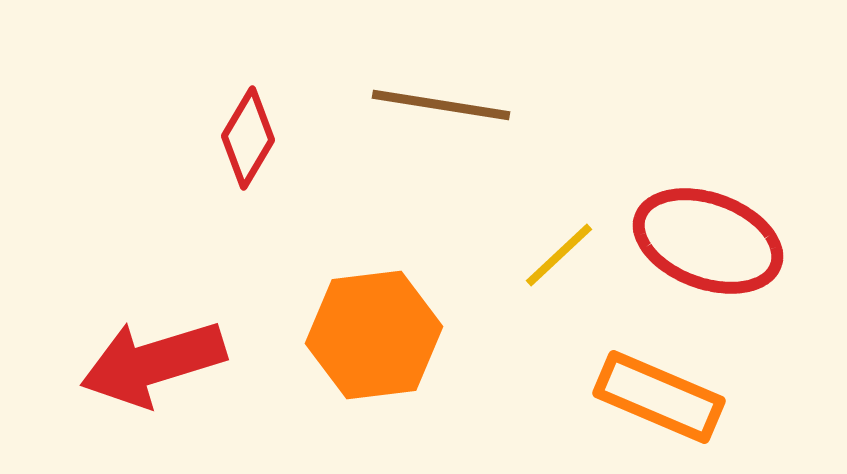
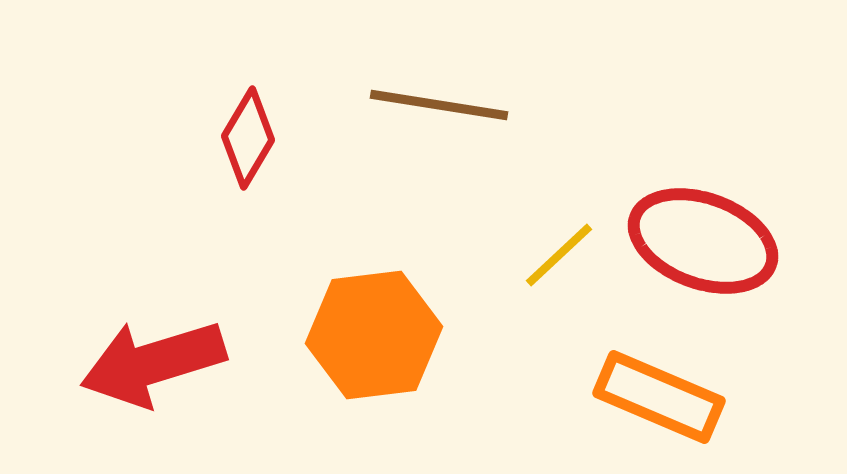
brown line: moved 2 px left
red ellipse: moved 5 px left
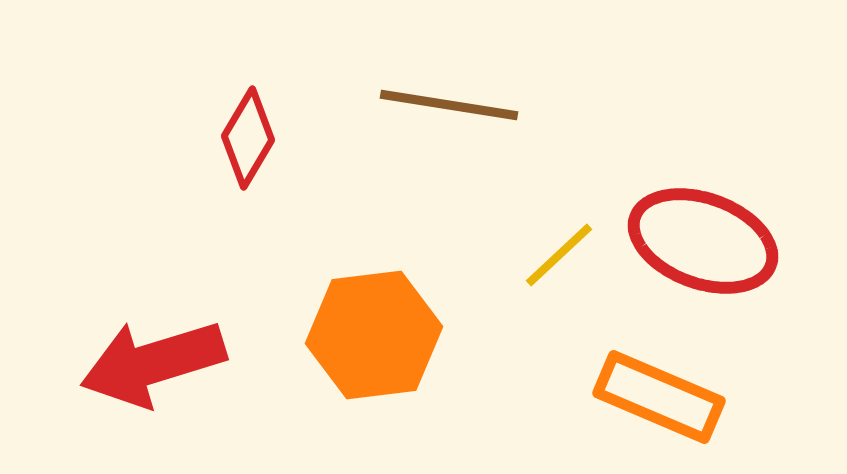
brown line: moved 10 px right
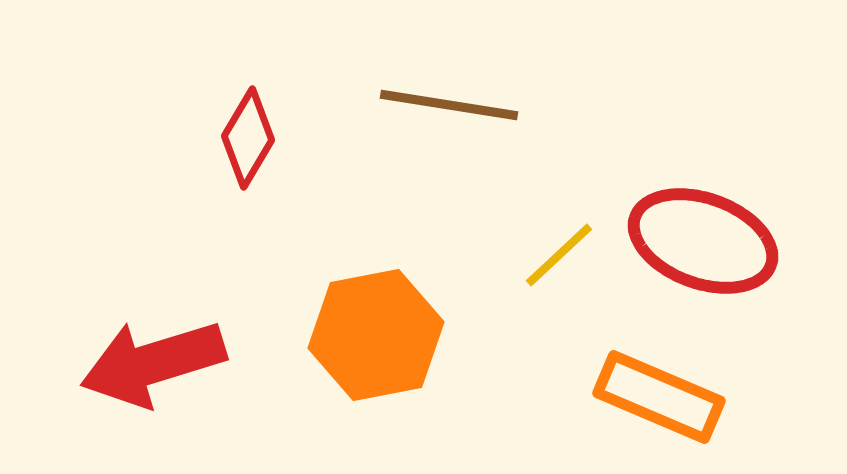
orange hexagon: moved 2 px right; rotated 4 degrees counterclockwise
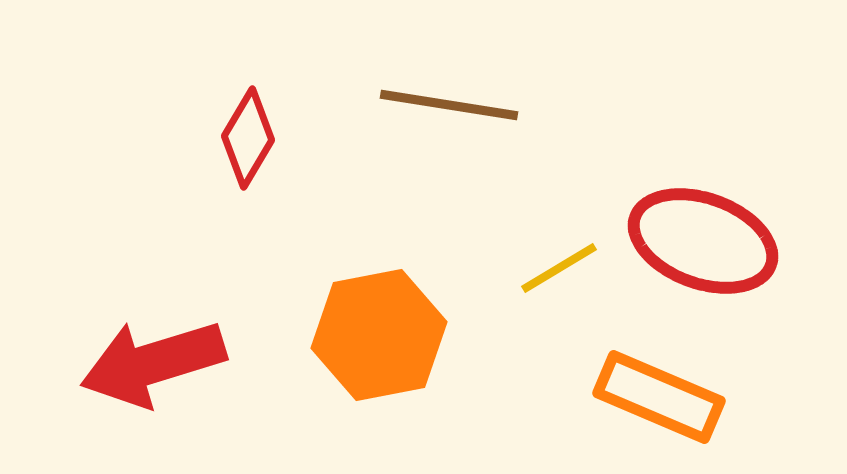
yellow line: moved 13 px down; rotated 12 degrees clockwise
orange hexagon: moved 3 px right
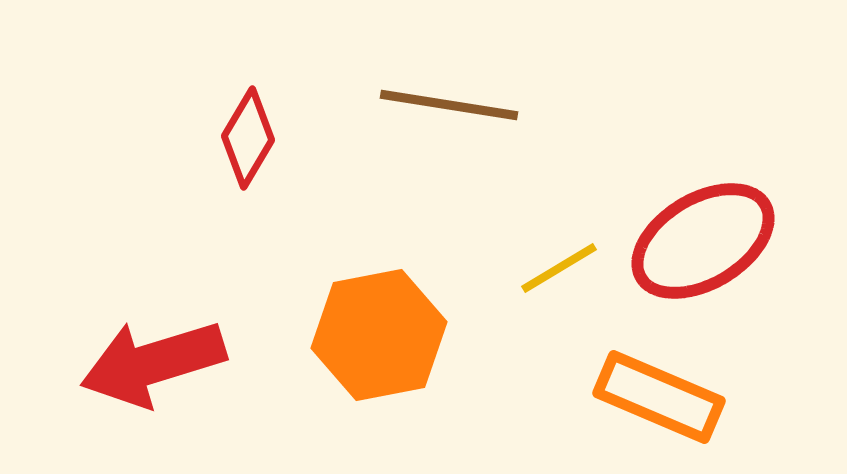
red ellipse: rotated 51 degrees counterclockwise
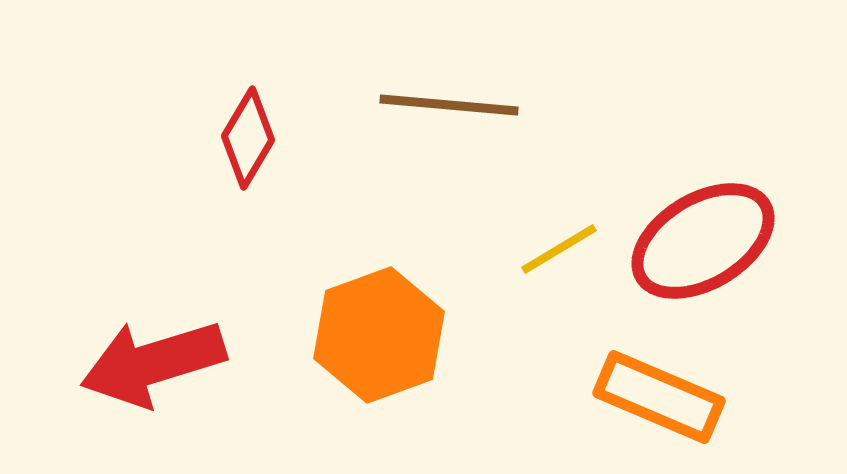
brown line: rotated 4 degrees counterclockwise
yellow line: moved 19 px up
orange hexagon: rotated 9 degrees counterclockwise
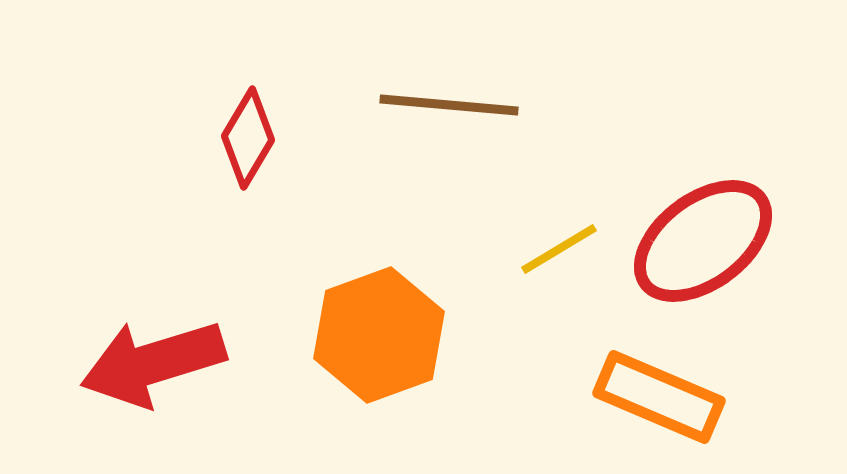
red ellipse: rotated 6 degrees counterclockwise
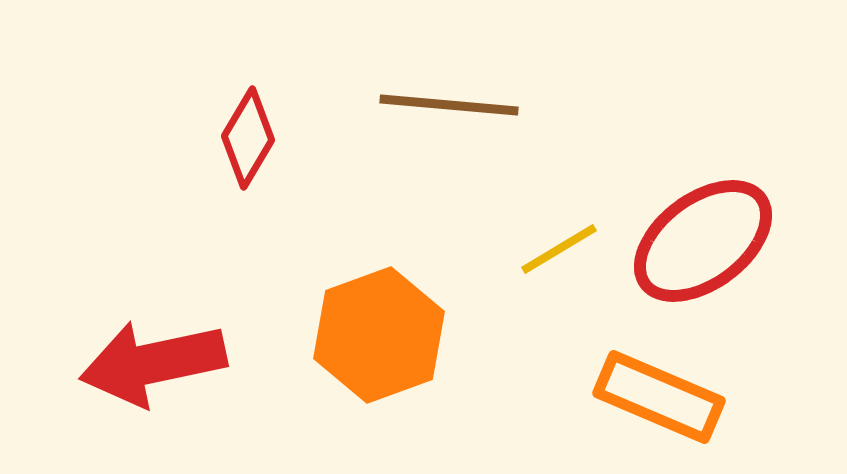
red arrow: rotated 5 degrees clockwise
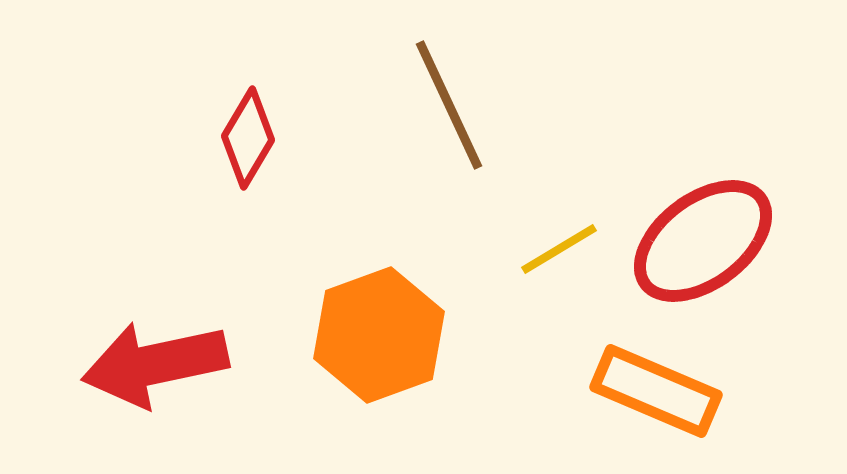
brown line: rotated 60 degrees clockwise
red arrow: moved 2 px right, 1 px down
orange rectangle: moved 3 px left, 6 px up
